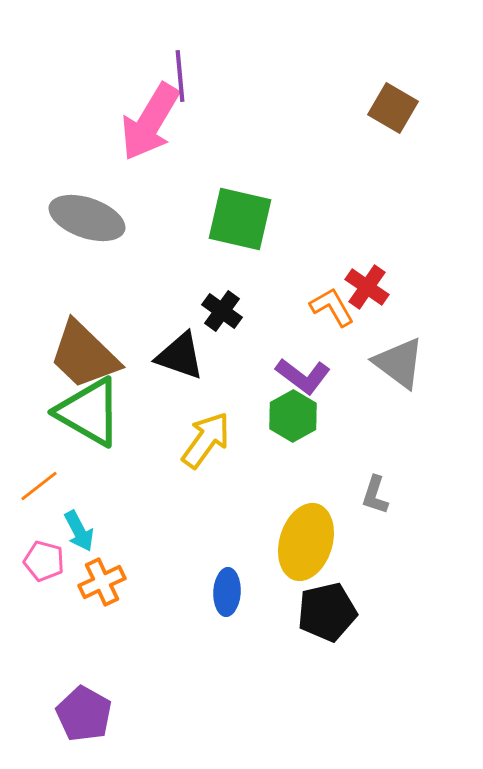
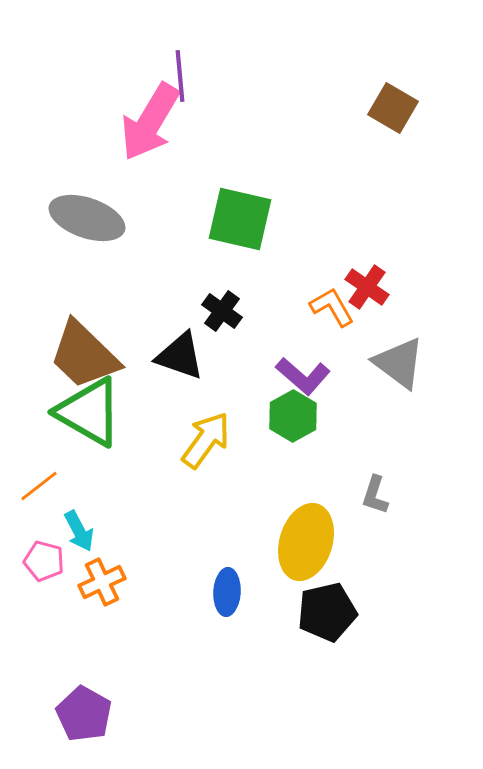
purple L-shape: rotated 4 degrees clockwise
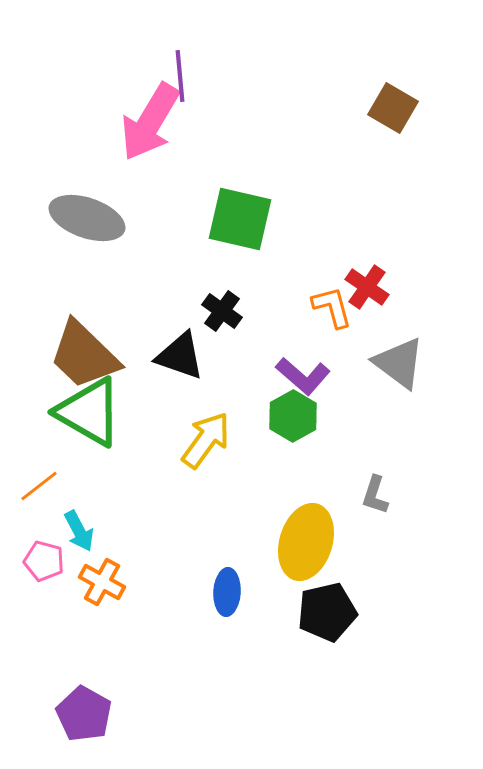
orange L-shape: rotated 15 degrees clockwise
orange cross: rotated 36 degrees counterclockwise
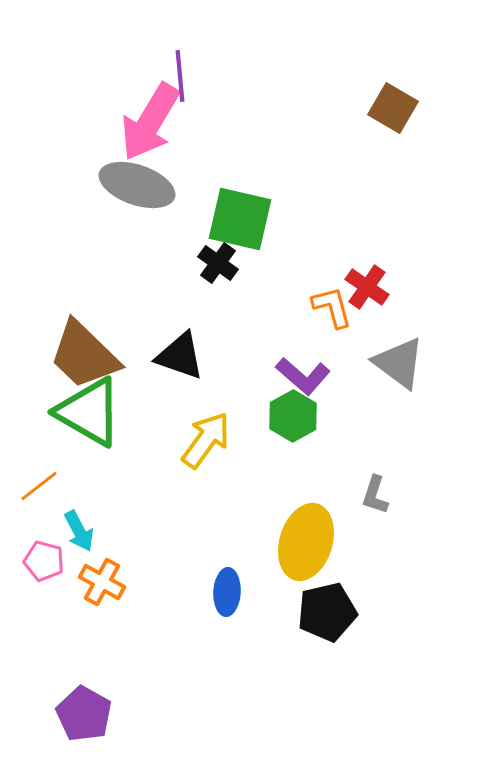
gray ellipse: moved 50 px right, 33 px up
black cross: moved 4 px left, 48 px up
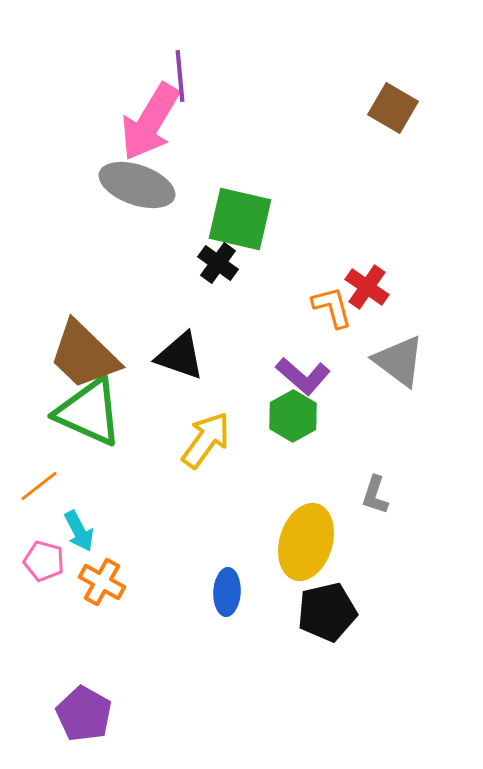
gray triangle: moved 2 px up
green triangle: rotated 6 degrees counterclockwise
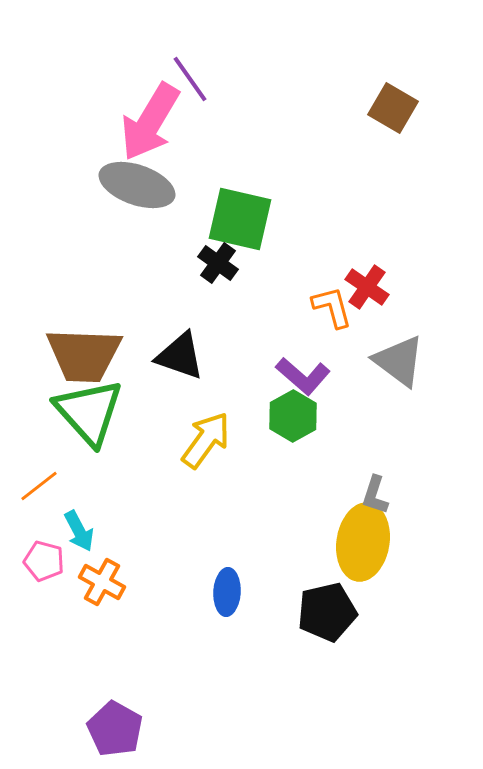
purple line: moved 10 px right, 3 px down; rotated 30 degrees counterclockwise
brown trapezoid: rotated 42 degrees counterclockwise
green triangle: rotated 24 degrees clockwise
yellow ellipse: moved 57 px right; rotated 8 degrees counterclockwise
purple pentagon: moved 31 px right, 15 px down
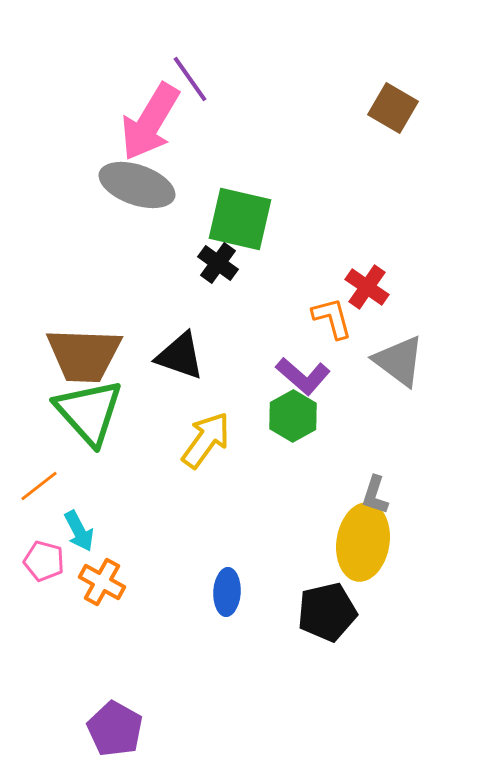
orange L-shape: moved 11 px down
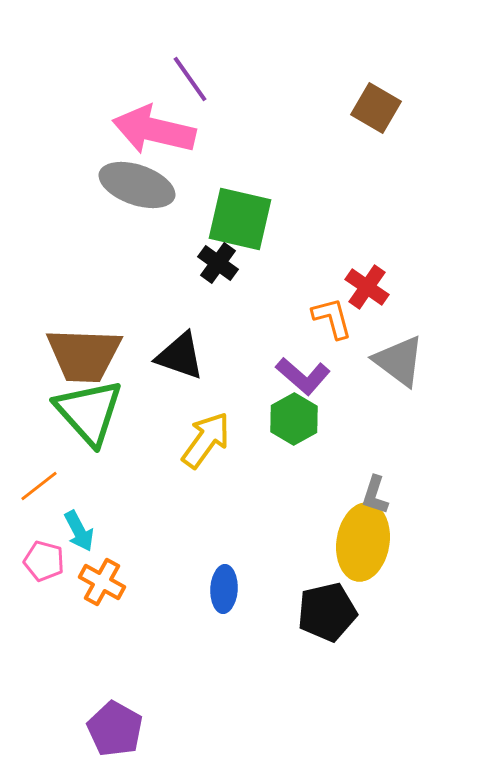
brown square: moved 17 px left
pink arrow: moved 4 px right, 8 px down; rotated 72 degrees clockwise
green hexagon: moved 1 px right, 3 px down
blue ellipse: moved 3 px left, 3 px up
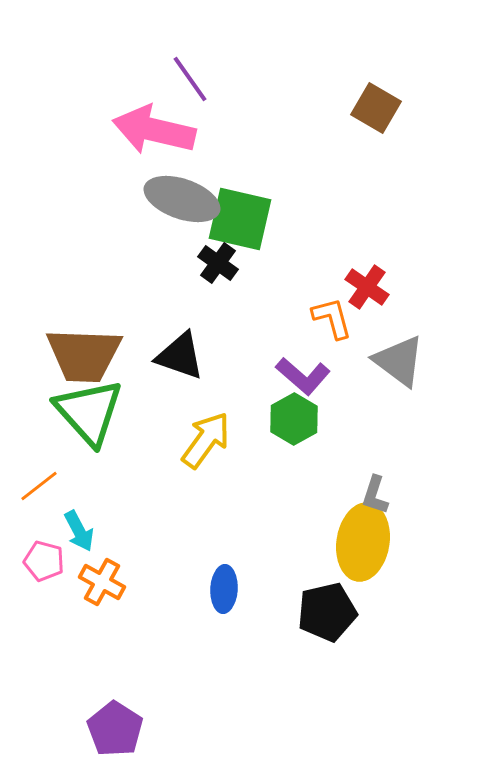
gray ellipse: moved 45 px right, 14 px down
purple pentagon: rotated 4 degrees clockwise
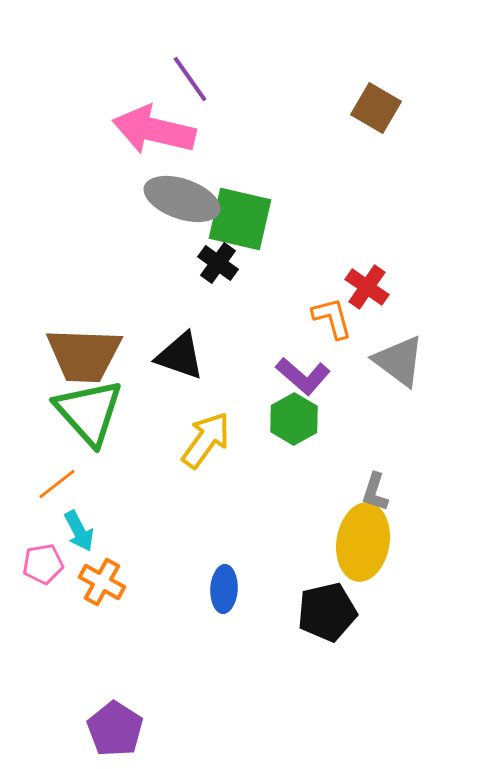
orange line: moved 18 px right, 2 px up
gray L-shape: moved 3 px up
pink pentagon: moved 1 px left, 3 px down; rotated 24 degrees counterclockwise
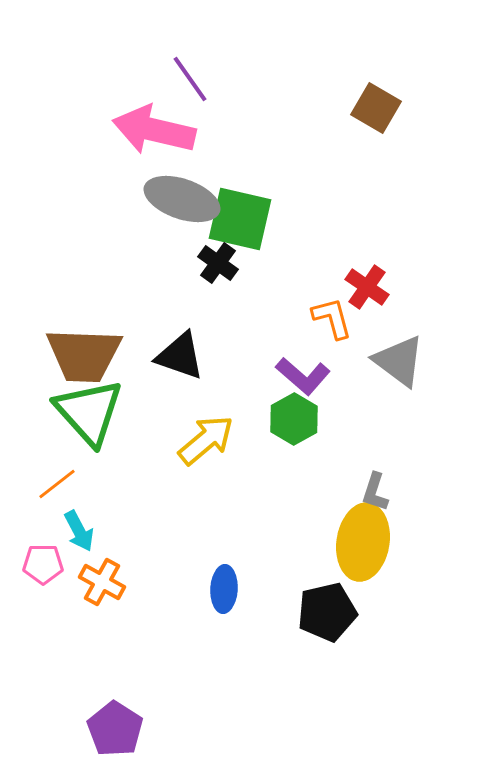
yellow arrow: rotated 14 degrees clockwise
pink pentagon: rotated 9 degrees clockwise
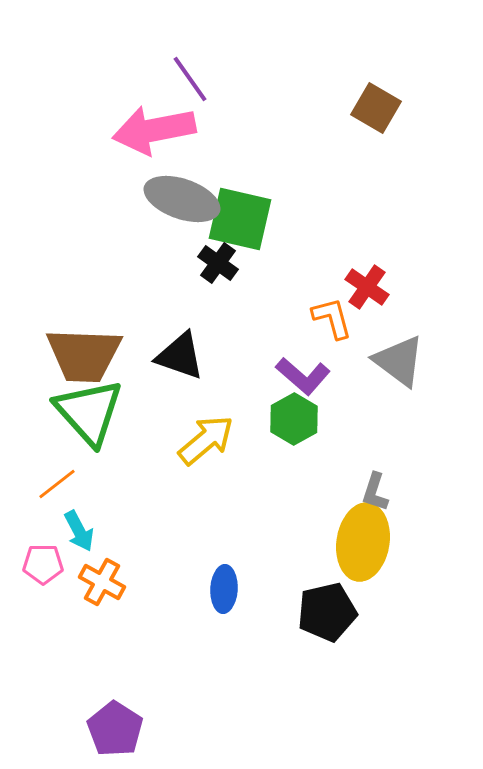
pink arrow: rotated 24 degrees counterclockwise
